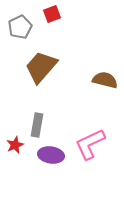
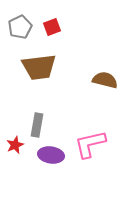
red square: moved 13 px down
brown trapezoid: moved 2 px left; rotated 138 degrees counterclockwise
pink L-shape: rotated 12 degrees clockwise
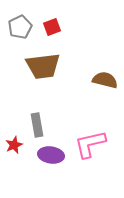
brown trapezoid: moved 4 px right, 1 px up
gray rectangle: rotated 20 degrees counterclockwise
red star: moved 1 px left
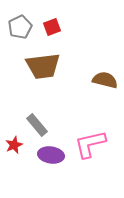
gray rectangle: rotated 30 degrees counterclockwise
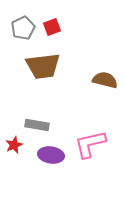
gray pentagon: moved 3 px right, 1 px down
gray rectangle: rotated 40 degrees counterclockwise
